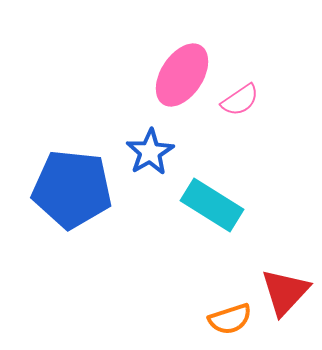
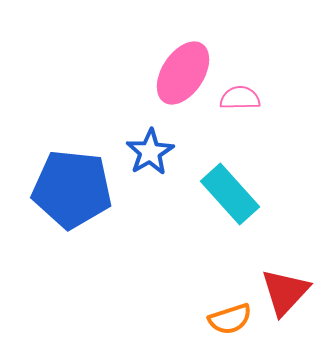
pink ellipse: moved 1 px right, 2 px up
pink semicircle: moved 2 px up; rotated 147 degrees counterclockwise
cyan rectangle: moved 18 px right, 11 px up; rotated 16 degrees clockwise
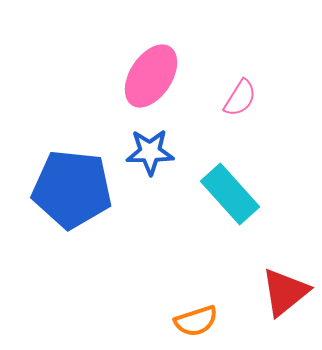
pink ellipse: moved 32 px left, 3 px down
pink semicircle: rotated 123 degrees clockwise
blue star: rotated 30 degrees clockwise
red triangle: rotated 8 degrees clockwise
orange semicircle: moved 34 px left, 2 px down
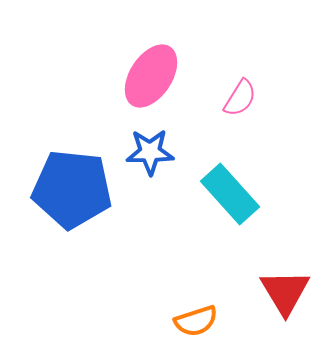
red triangle: rotated 22 degrees counterclockwise
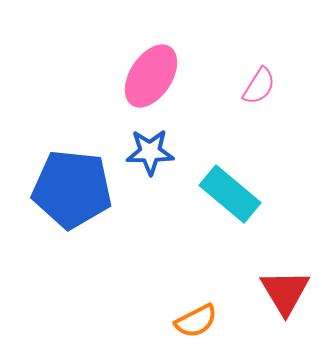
pink semicircle: moved 19 px right, 12 px up
cyan rectangle: rotated 8 degrees counterclockwise
orange semicircle: rotated 9 degrees counterclockwise
